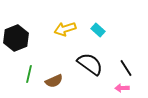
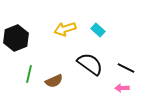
black line: rotated 30 degrees counterclockwise
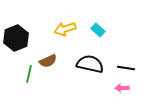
black semicircle: rotated 24 degrees counterclockwise
black line: rotated 18 degrees counterclockwise
brown semicircle: moved 6 px left, 20 px up
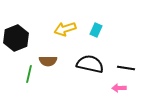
cyan rectangle: moved 2 px left; rotated 72 degrees clockwise
brown semicircle: rotated 24 degrees clockwise
pink arrow: moved 3 px left
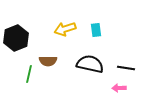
cyan rectangle: rotated 32 degrees counterclockwise
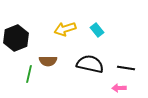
cyan rectangle: moved 1 px right; rotated 32 degrees counterclockwise
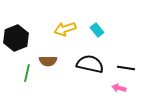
green line: moved 2 px left, 1 px up
pink arrow: rotated 16 degrees clockwise
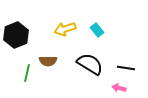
black hexagon: moved 3 px up
black semicircle: rotated 20 degrees clockwise
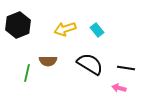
black hexagon: moved 2 px right, 10 px up
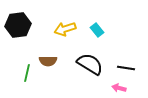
black hexagon: rotated 15 degrees clockwise
